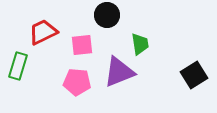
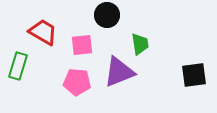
red trapezoid: rotated 56 degrees clockwise
black square: rotated 24 degrees clockwise
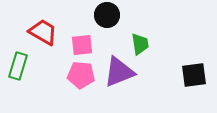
pink pentagon: moved 4 px right, 7 px up
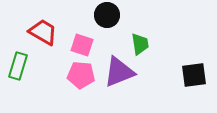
pink square: rotated 25 degrees clockwise
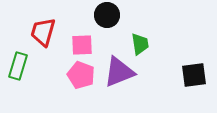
red trapezoid: rotated 104 degrees counterclockwise
pink square: rotated 20 degrees counterclockwise
pink pentagon: rotated 16 degrees clockwise
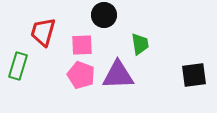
black circle: moved 3 px left
purple triangle: moved 1 px left, 3 px down; rotated 20 degrees clockwise
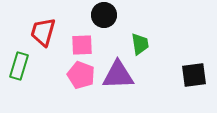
green rectangle: moved 1 px right
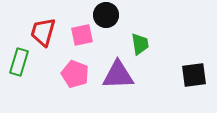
black circle: moved 2 px right
pink square: moved 10 px up; rotated 10 degrees counterclockwise
green rectangle: moved 4 px up
pink pentagon: moved 6 px left, 1 px up
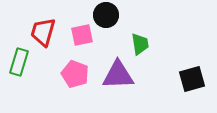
black square: moved 2 px left, 4 px down; rotated 8 degrees counterclockwise
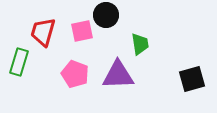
pink square: moved 4 px up
